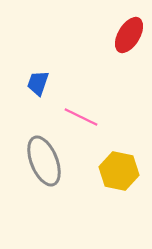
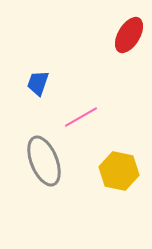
pink line: rotated 56 degrees counterclockwise
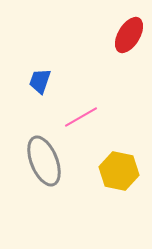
blue trapezoid: moved 2 px right, 2 px up
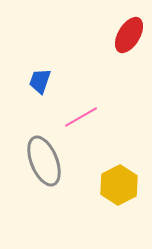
yellow hexagon: moved 14 px down; rotated 21 degrees clockwise
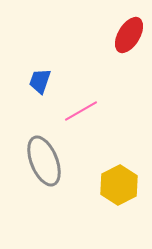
pink line: moved 6 px up
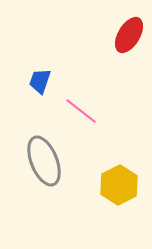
pink line: rotated 68 degrees clockwise
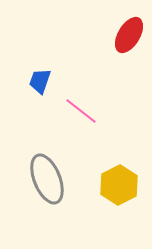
gray ellipse: moved 3 px right, 18 px down
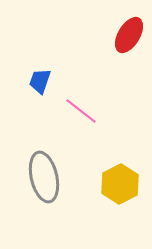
gray ellipse: moved 3 px left, 2 px up; rotated 9 degrees clockwise
yellow hexagon: moved 1 px right, 1 px up
